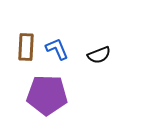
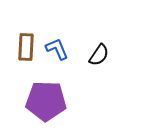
black semicircle: rotated 35 degrees counterclockwise
purple pentagon: moved 1 px left, 6 px down
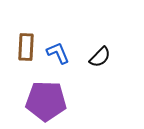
blue L-shape: moved 1 px right, 4 px down
black semicircle: moved 1 px right, 2 px down; rotated 10 degrees clockwise
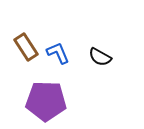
brown rectangle: rotated 36 degrees counterclockwise
black semicircle: rotated 75 degrees clockwise
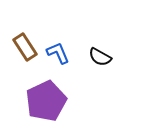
brown rectangle: moved 1 px left
purple pentagon: rotated 27 degrees counterclockwise
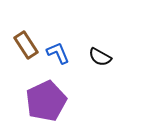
brown rectangle: moved 1 px right, 2 px up
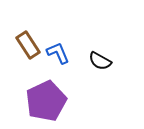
brown rectangle: moved 2 px right
black semicircle: moved 4 px down
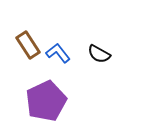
blue L-shape: rotated 15 degrees counterclockwise
black semicircle: moved 1 px left, 7 px up
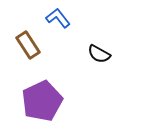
blue L-shape: moved 35 px up
purple pentagon: moved 4 px left
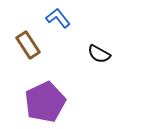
purple pentagon: moved 3 px right, 1 px down
